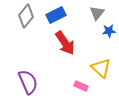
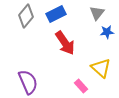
blue rectangle: moved 1 px up
blue star: moved 2 px left, 1 px down
pink rectangle: rotated 24 degrees clockwise
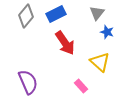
blue star: rotated 24 degrees clockwise
yellow triangle: moved 1 px left, 6 px up
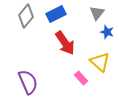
pink rectangle: moved 8 px up
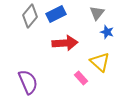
gray diamond: moved 4 px right
red arrow: rotated 60 degrees counterclockwise
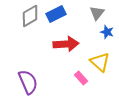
gray diamond: rotated 20 degrees clockwise
red arrow: moved 1 px right, 1 px down
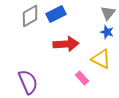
gray triangle: moved 11 px right
yellow triangle: moved 1 px right, 3 px up; rotated 15 degrees counterclockwise
pink rectangle: moved 1 px right
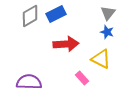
purple semicircle: moved 1 px right; rotated 65 degrees counterclockwise
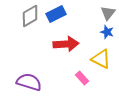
purple semicircle: rotated 15 degrees clockwise
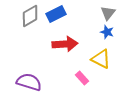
red arrow: moved 1 px left
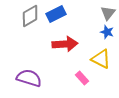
purple semicircle: moved 4 px up
